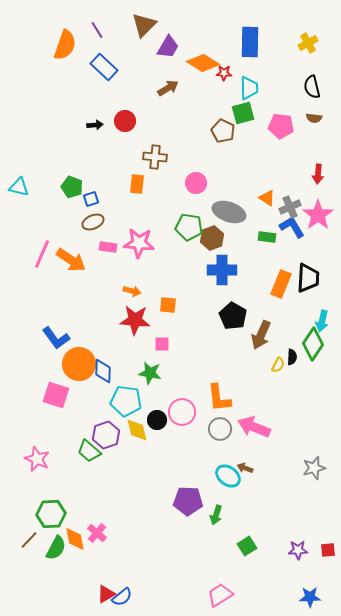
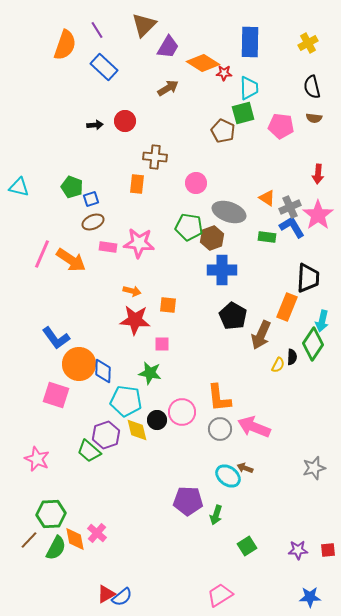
orange rectangle at (281, 284): moved 6 px right, 23 px down
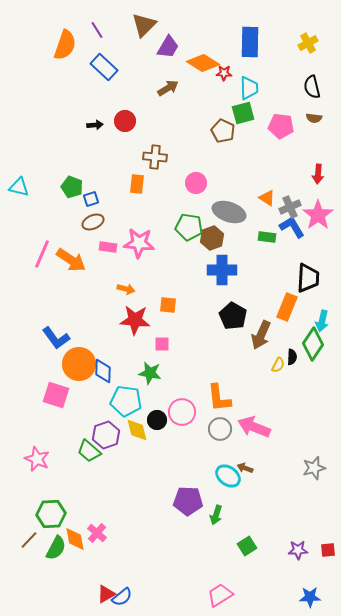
orange arrow at (132, 291): moved 6 px left, 2 px up
